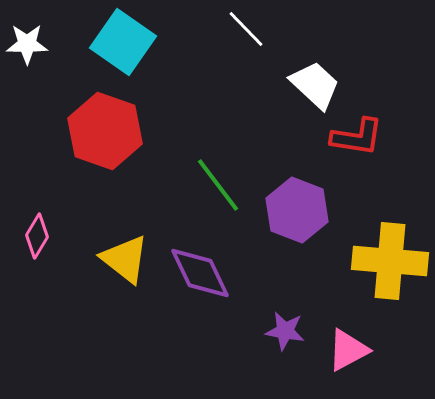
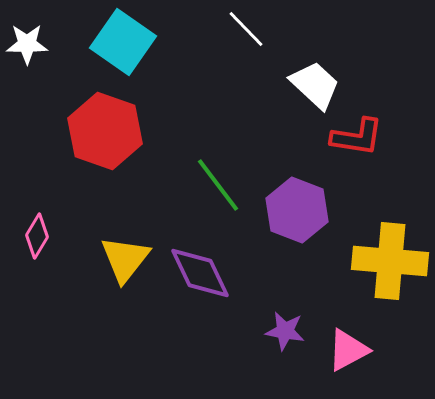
yellow triangle: rotated 30 degrees clockwise
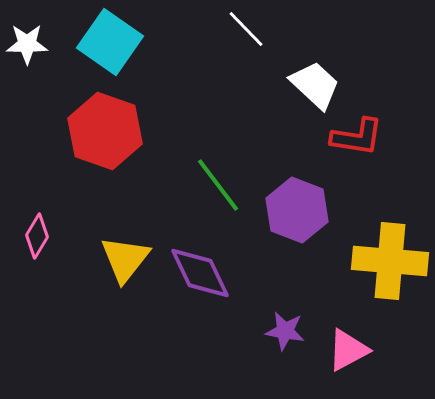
cyan square: moved 13 px left
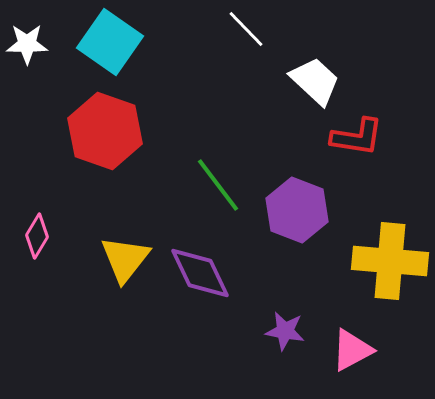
white trapezoid: moved 4 px up
pink triangle: moved 4 px right
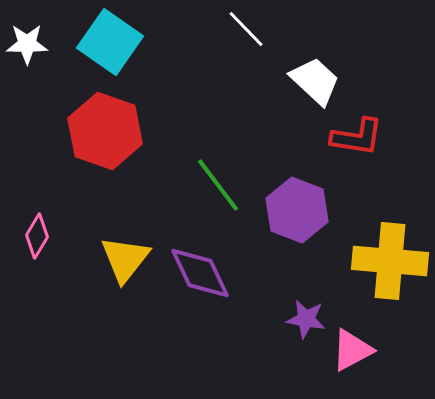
purple star: moved 21 px right, 12 px up
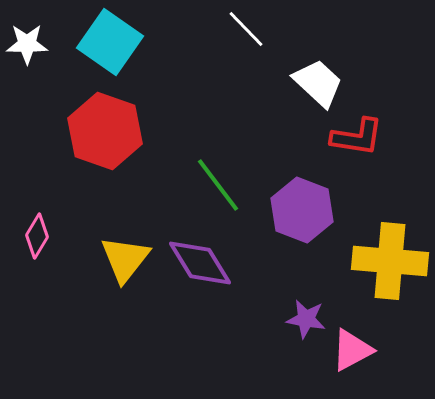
white trapezoid: moved 3 px right, 2 px down
purple hexagon: moved 5 px right
purple diamond: moved 10 px up; rotated 6 degrees counterclockwise
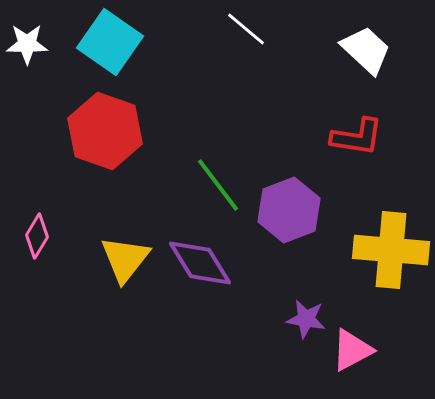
white line: rotated 6 degrees counterclockwise
white trapezoid: moved 48 px right, 33 px up
purple hexagon: moved 13 px left; rotated 18 degrees clockwise
yellow cross: moved 1 px right, 11 px up
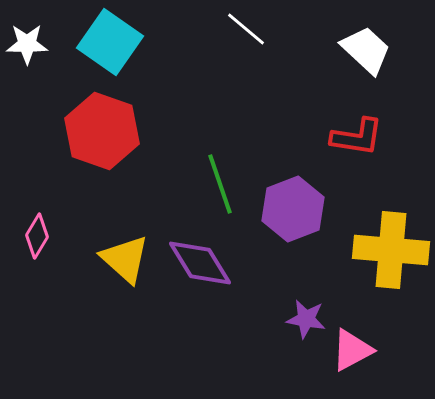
red hexagon: moved 3 px left
green line: moved 2 px right, 1 px up; rotated 18 degrees clockwise
purple hexagon: moved 4 px right, 1 px up
yellow triangle: rotated 26 degrees counterclockwise
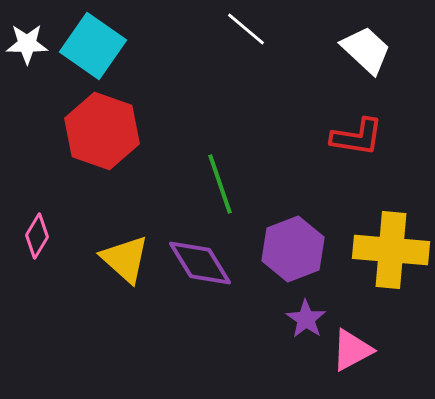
cyan square: moved 17 px left, 4 px down
purple hexagon: moved 40 px down
purple star: rotated 24 degrees clockwise
